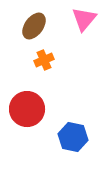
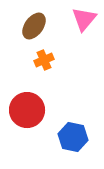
red circle: moved 1 px down
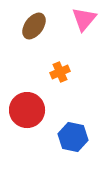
orange cross: moved 16 px right, 12 px down
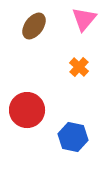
orange cross: moved 19 px right, 5 px up; rotated 24 degrees counterclockwise
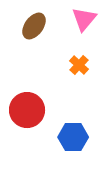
orange cross: moved 2 px up
blue hexagon: rotated 12 degrees counterclockwise
